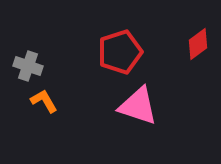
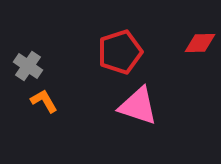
red diamond: moved 2 px right, 1 px up; rotated 36 degrees clockwise
gray cross: rotated 16 degrees clockwise
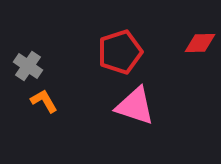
pink triangle: moved 3 px left
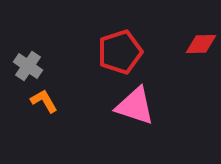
red diamond: moved 1 px right, 1 px down
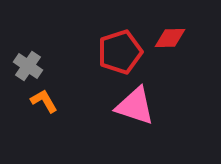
red diamond: moved 31 px left, 6 px up
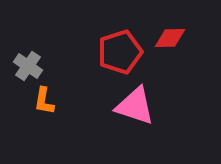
orange L-shape: rotated 140 degrees counterclockwise
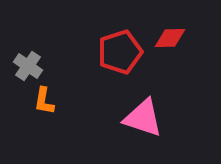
pink triangle: moved 8 px right, 12 px down
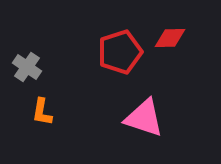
gray cross: moved 1 px left, 1 px down
orange L-shape: moved 2 px left, 11 px down
pink triangle: moved 1 px right
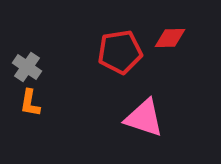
red pentagon: rotated 9 degrees clockwise
orange L-shape: moved 12 px left, 9 px up
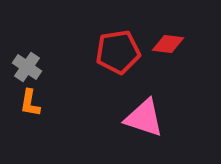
red diamond: moved 2 px left, 6 px down; rotated 8 degrees clockwise
red pentagon: moved 2 px left
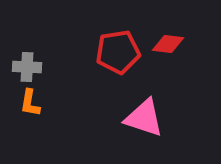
gray cross: rotated 32 degrees counterclockwise
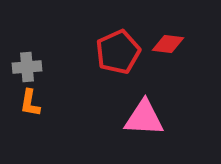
red pentagon: rotated 15 degrees counterclockwise
gray cross: rotated 8 degrees counterclockwise
pink triangle: rotated 15 degrees counterclockwise
